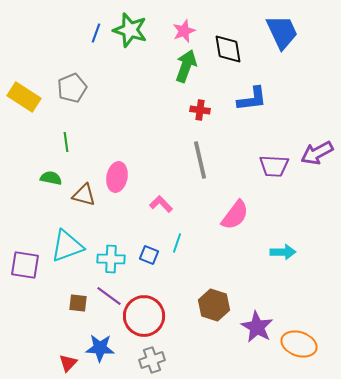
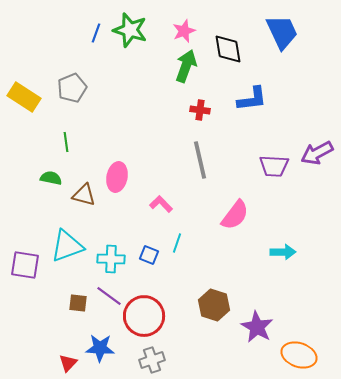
orange ellipse: moved 11 px down
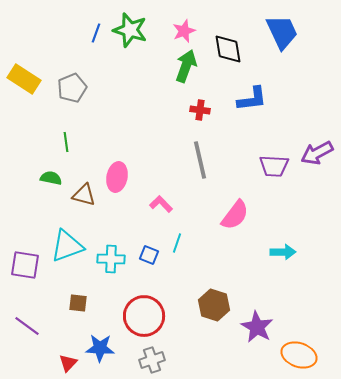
yellow rectangle: moved 18 px up
purple line: moved 82 px left, 30 px down
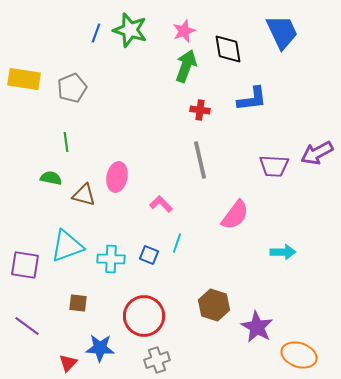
yellow rectangle: rotated 24 degrees counterclockwise
gray cross: moved 5 px right
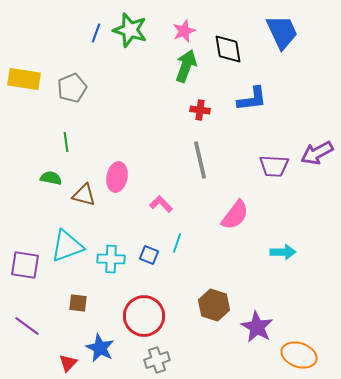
blue star: rotated 24 degrees clockwise
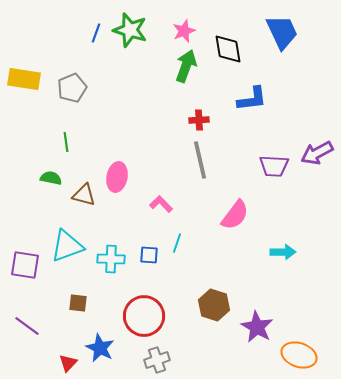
red cross: moved 1 px left, 10 px down; rotated 12 degrees counterclockwise
blue square: rotated 18 degrees counterclockwise
